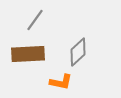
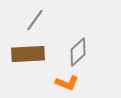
orange L-shape: moved 6 px right, 1 px down; rotated 10 degrees clockwise
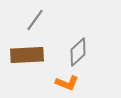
brown rectangle: moved 1 px left, 1 px down
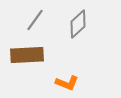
gray diamond: moved 28 px up
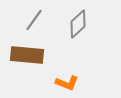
gray line: moved 1 px left
brown rectangle: rotated 8 degrees clockwise
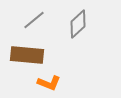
gray line: rotated 15 degrees clockwise
orange L-shape: moved 18 px left
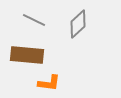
gray line: rotated 65 degrees clockwise
orange L-shape: rotated 15 degrees counterclockwise
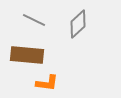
orange L-shape: moved 2 px left
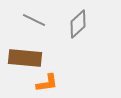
brown rectangle: moved 2 px left, 3 px down
orange L-shape: rotated 15 degrees counterclockwise
